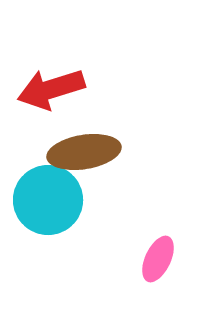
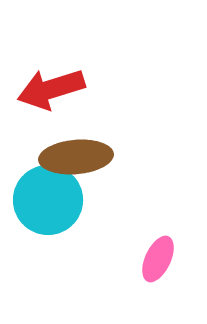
brown ellipse: moved 8 px left, 5 px down; rotated 4 degrees clockwise
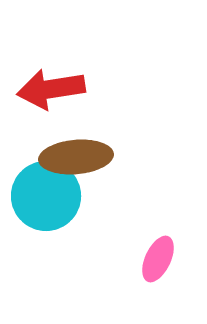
red arrow: rotated 8 degrees clockwise
cyan circle: moved 2 px left, 4 px up
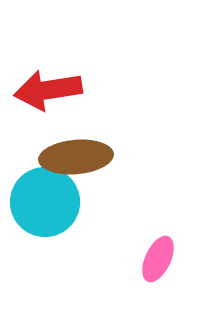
red arrow: moved 3 px left, 1 px down
cyan circle: moved 1 px left, 6 px down
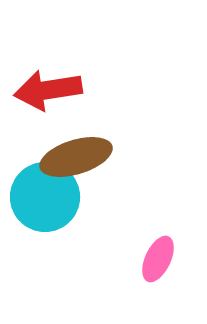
brown ellipse: rotated 12 degrees counterclockwise
cyan circle: moved 5 px up
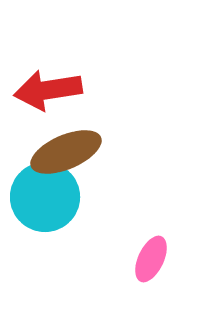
brown ellipse: moved 10 px left, 5 px up; rotated 6 degrees counterclockwise
pink ellipse: moved 7 px left
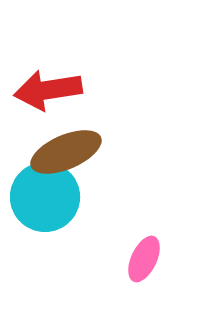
pink ellipse: moved 7 px left
